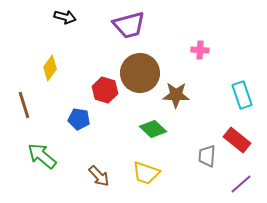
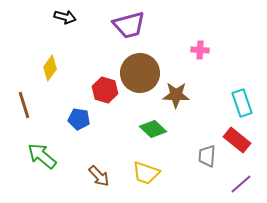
cyan rectangle: moved 8 px down
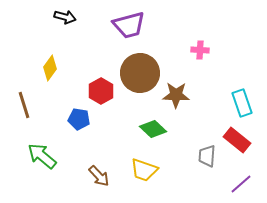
red hexagon: moved 4 px left, 1 px down; rotated 15 degrees clockwise
yellow trapezoid: moved 2 px left, 3 px up
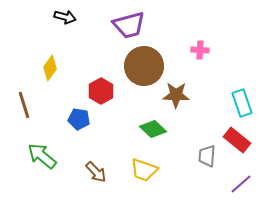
brown circle: moved 4 px right, 7 px up
brown arrow: moved 3 px left, 4 px up
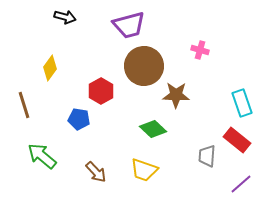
pink cross: rotated 12 degrees clockwise
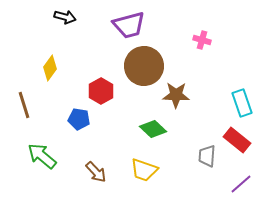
pink cross: moved 2 px right, 10 px up
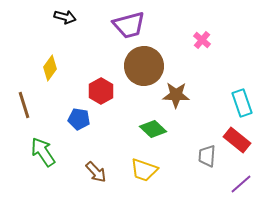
pink cross: rotated 24 degrees clockwise
green arrow: moved 1 px right, 4 px up; rotated 16 degrees clockwise
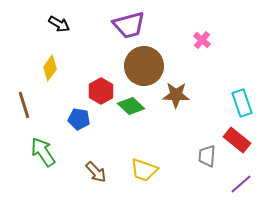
black arrow: moved 6 px left, 7 px down; rotated 15 degrees clockwise
green diamond: moved 22 px left, 23 px up
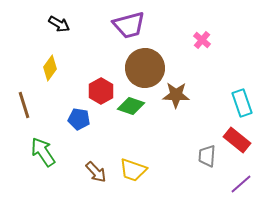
brown circle: moved 1 px right, 2 px down
green diamond: rotated 24 degrees counterclockwise
yellow trapezoid: moved 11 px left
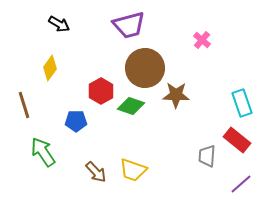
blue pentagon: moved 3 px left, 2 px down; rotated 10 degrees counterclockwise
